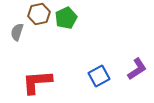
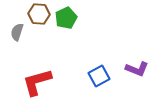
brown hexagon: rotated 15 degrees clockwise
purple L-shape: rotated 55 degrees clockwise
red L-shape: rotated 12 degrees counterclockwise
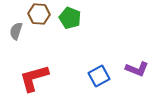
green pentagon: moved 4 px right; rotated 25 degrees counterclockwise
gray semicircle: moved 1 px left, 1 px up
red L-shape: moved 3 px left, 4 px up
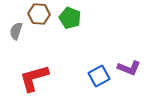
purple L-shape: moved 8 px left, 1 px up
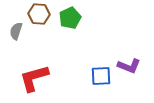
green pentagon: rotated 25 degrees clockwise
purple L-shape: moved 2 px up
blue square: moved 2 px right; rotated 25 degrees clockwise
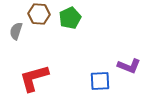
blue square: moved 1 px left, 5 px down
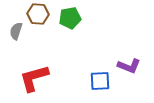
brown hexagon: moved 1 px left
green pentagon: rotated 15 degrees clockwise
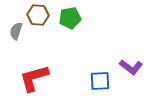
brown hexagon: moved 1 px down
purple L-shape: moved 2 px right, 1 px down; rotated 15 degrees clockwise
